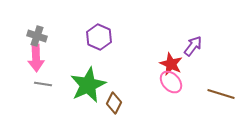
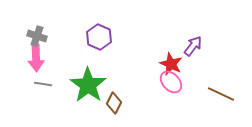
green star: rotated 12 degrees counterclockwise
brown line: rotated 8 degrees clockwise
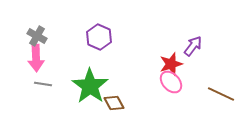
gray cross: rotated 12 degrees clockwise
red star: rotated 30 degrees clockwise
green star: moved 2 px right, 1 px down
brown diamond: rotated 55 degrees counterclockwise
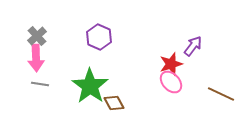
gray cross: rotated 18 degrees clockwise
gray line: moved 3 px left
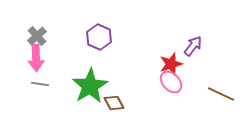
green star: rotated 6 degrees clockwise
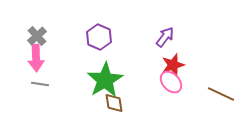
purple arrow: moved 28 px left, 9 px up
red star: moved 2 px right, 1 px down
green star: moved 15 px right, 6 px up
brown diamond: rotated 20 degrees clockwise
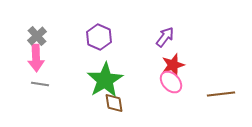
brown line: rotated 32 degrees counterclockwise
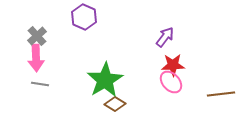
purple hexagon: moved 15 px left, 20 px up
red star: rotated 15 degrees clockwise
brown diamond: moved 1 px right, 1 px down; rotated 50 degrees counterclockwise
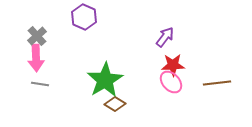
brown line: moved 4 px left, 11 px up
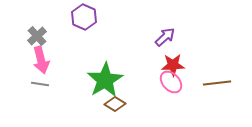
purple arrow: rotated 10 degrees clockwise
pink arrow: moved 5 px right, 2 px down; rotated 12 degrees counterclockwise
